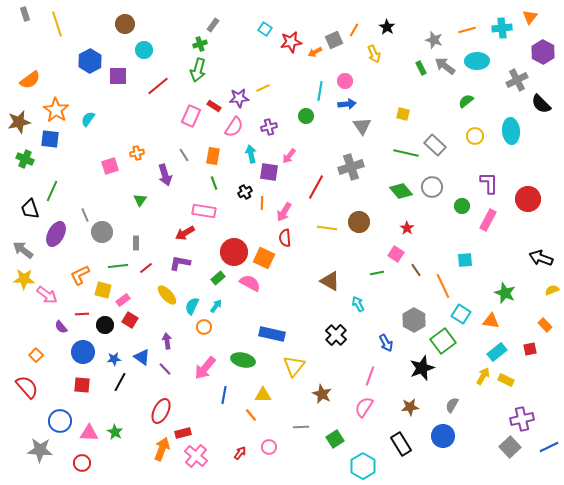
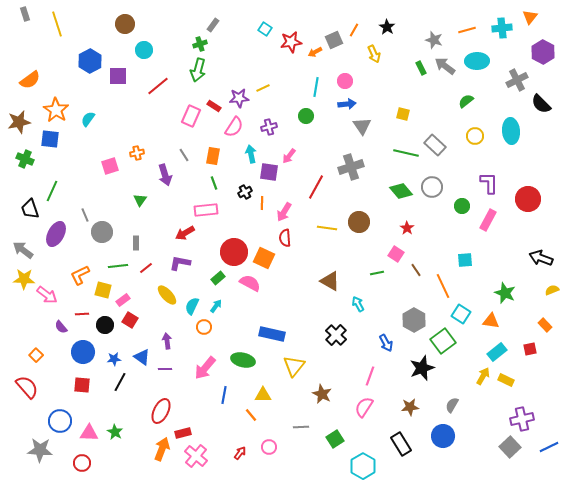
cyan line at (320, 91): moved 4 px left, 4 px up
pink rectangle at (204, 211): moved 2 px right, 1 px up; rotated 15 degrees counterclockwise
purple line at (165, 369): rotated 48 degrees counterclockwise
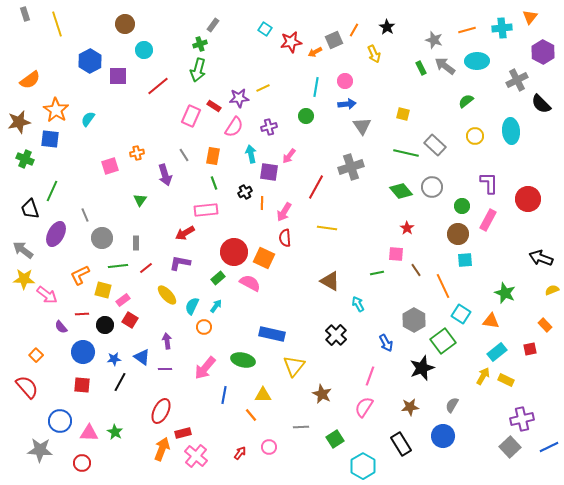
brown circle at (359, 222): moved 99 px right, 12 px down
gray circle at (102, 232): moved 6 px down
pink square at (396, 254): rotated 28 degrees counterclockwise
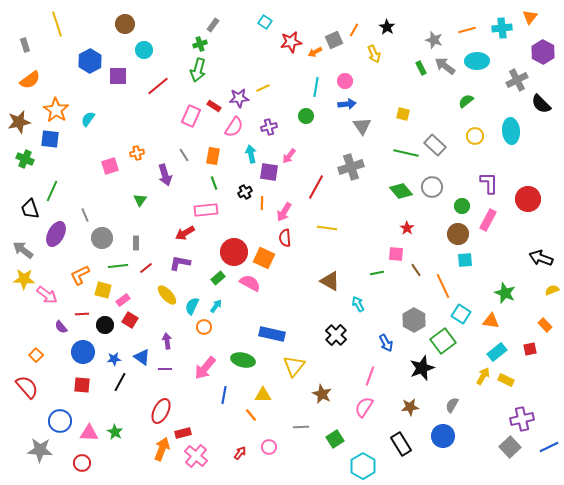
gray rectangle at (25, 14): moved 31 px down
cyan square at (265, 29): moved 7 px up
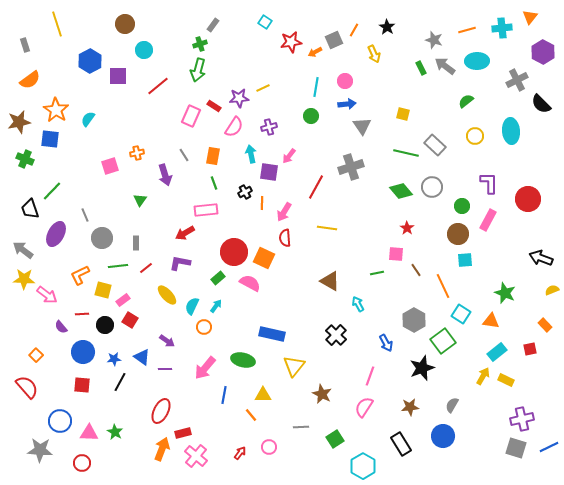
green circle at (306, 116): moved 5 px right
green line at (52, 191): rotated 20 degrees clockwise
purple arrow at (167, 341): rotated 133 degrees clockwise
gray square at (510, 447): moved 6 px right, 1 px down; rotated 30 degrees counterclockwise
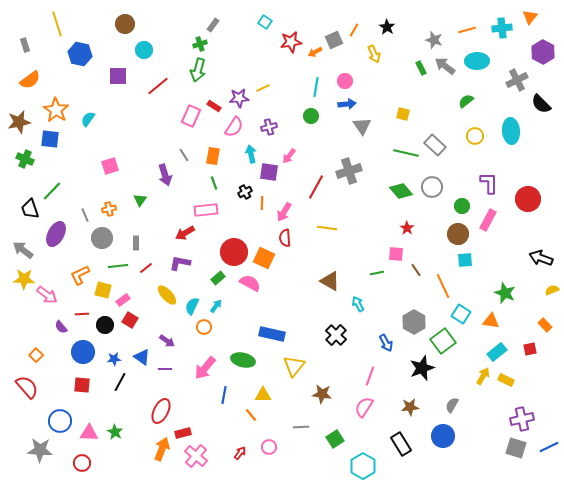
blue hexagon at (90, 61): moved 10 px left, 7 px up; rotated 20 degrees counterclockwise
orange cross at (137, 153): moved 28 px left, 56 px down
gray cross at (351, 167): moved 2 px left, 4 px down
gray hexagon at (414, 320): moved 2 px down
brown star at (322, 394): rotated 18 degrees counterclockwise
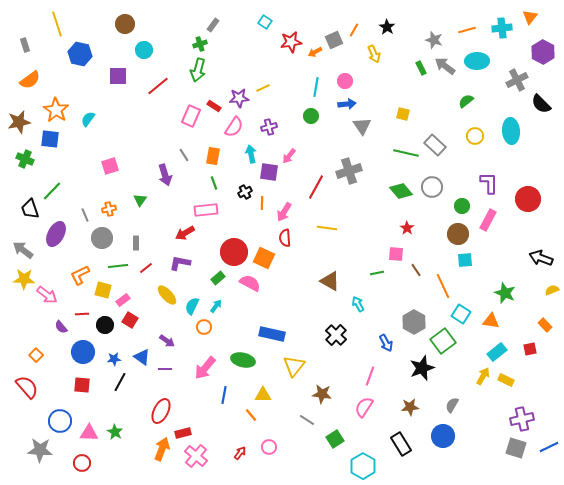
gray line at (301, 427): moved 6 px right, 7 px up; rotated 35 degrees clockwise
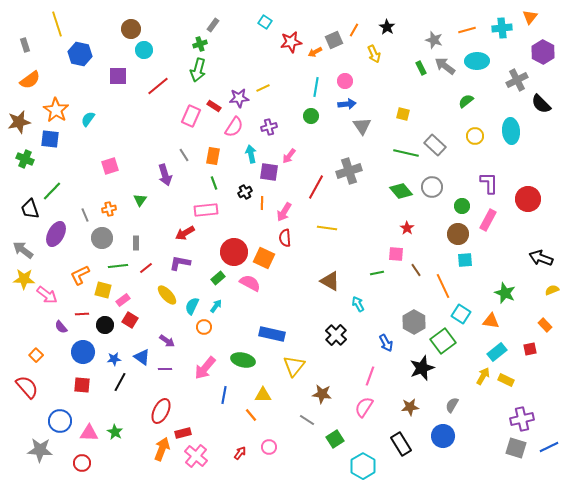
brown circle at (125, 24): moved 6 px right, 5 px down
